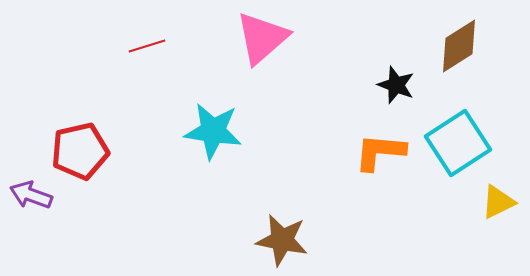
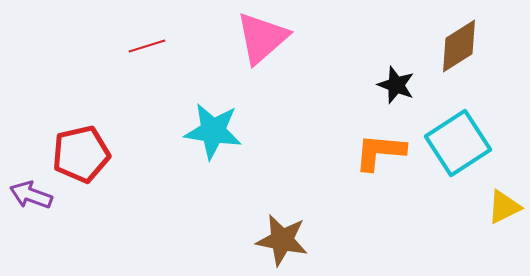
red pentagon: moved 1 px right, 3 px down
yellow triangle: moved 6 px right, 5 px down
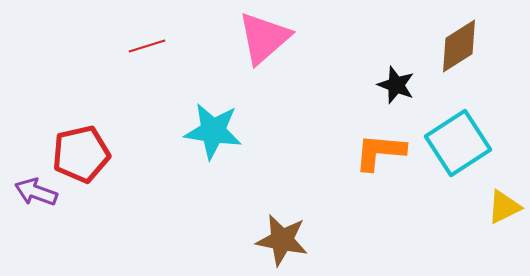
pink triangle: moved 2 px right
purple arrow: moved 5 px right, 3 px up
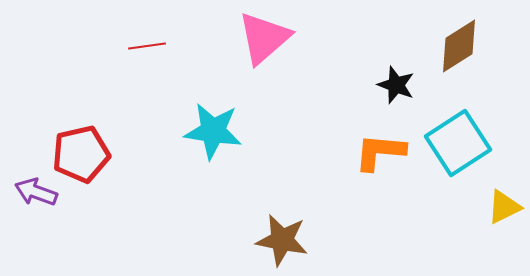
red line: rotated 9 degrees clockwise
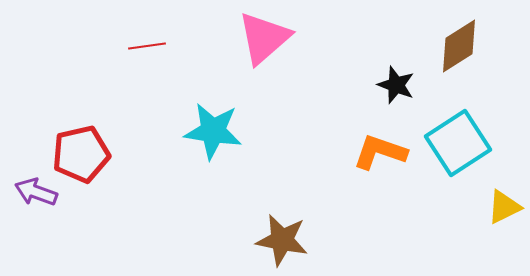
orange L-shape: rotated 14 degrees clockwise
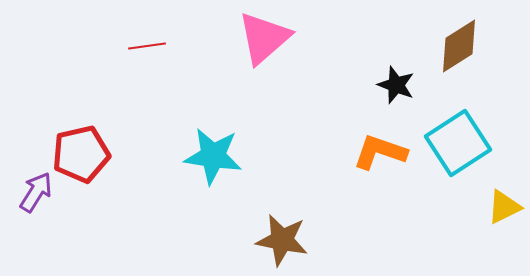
cyan star: moved 25 px down
purple arrow: rotated 102 degrees clockwise
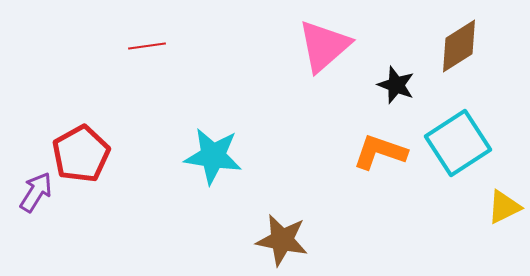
pink triangle: moved 60 px right, 8 px down
red pentagon: rotated 16 degrees counterclockwise
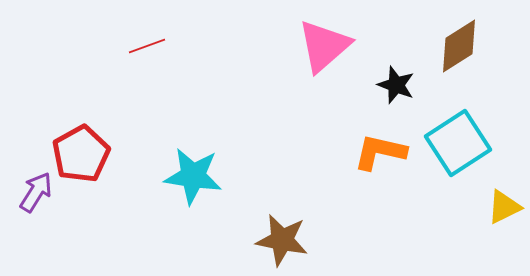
red line: rotated 12 degrees counterclockwise
orange L-shape: rotated 6 degrees counterclockwise
cyan star: moved 20 px left, 20 px down
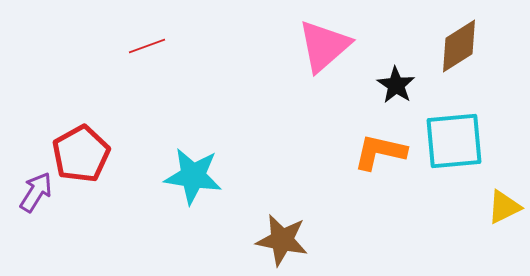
black star: rotated 12 degrees clockwise
cyan square: moved 4 px left, 2 px up; rotated 28 degrees clockwise
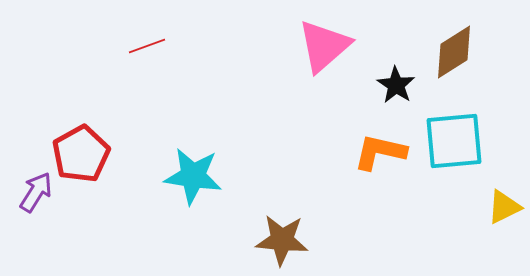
brown diamond: moved 5 px left, 6 px down
brown star: rotated 6 degrees counterclockwise
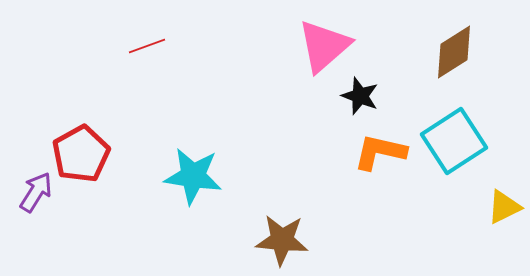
black star: moved 36 px left, 11 px down; rotated 12 degrees counterclockwise
cyan square: rotated 28 degrees counterclockwise
